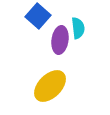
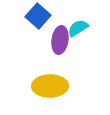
cyan semicircle: rotated 115 degrees counterclockwise
yellow ellipse: rotated 44 degrees clockwise
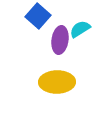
cyan semicircle: moved 2 px right, 1 px down
yellow ellipse: moved 7 px right, 4 px up
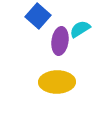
purple ellipse: moved 1 px down
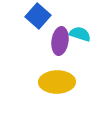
cyan semicircle: moved 5 px down; rotated 50 degrees clockwise
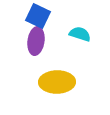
blue square: rotated 15 degrees counterclockwise
purple ellipse: moved 24 px left
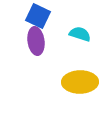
purple ellipse: rotated 16 degrees counterclockwise
yellow ellipse: moved 23 px right
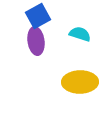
blue square: rotated 35 degrees clockwise
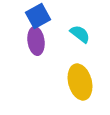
cyan semicircle: rotated 20 degrees clockwise
yellow ellipse: rotated 76 degrees clockwise
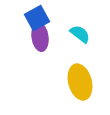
blue square: moved 1 px left, 2 px down
purple ellipse: moved 4 px right, 4 px up
